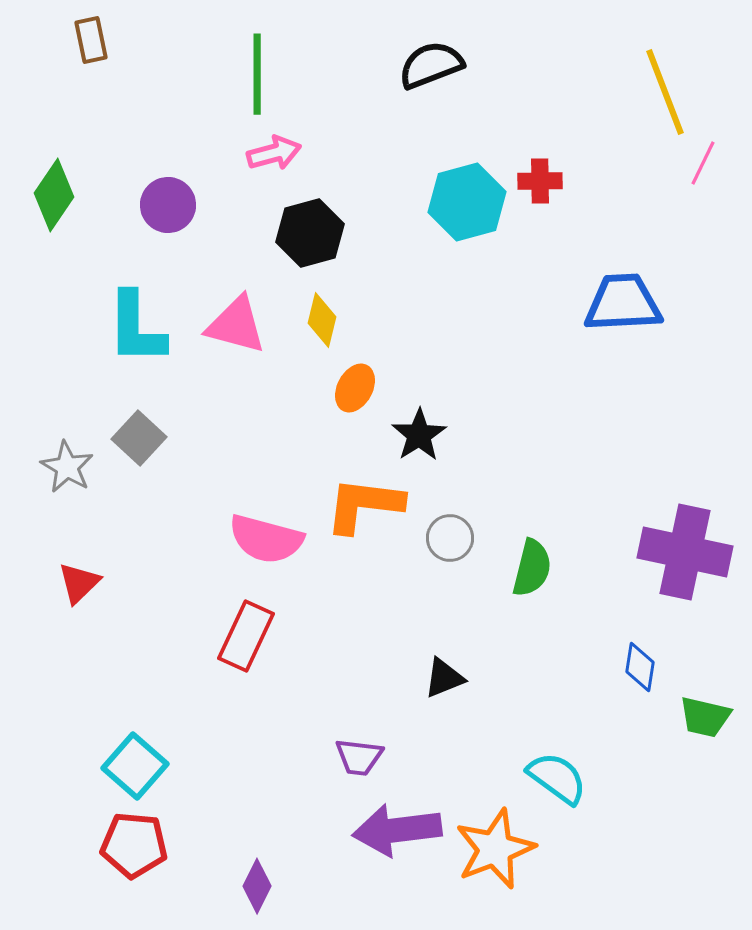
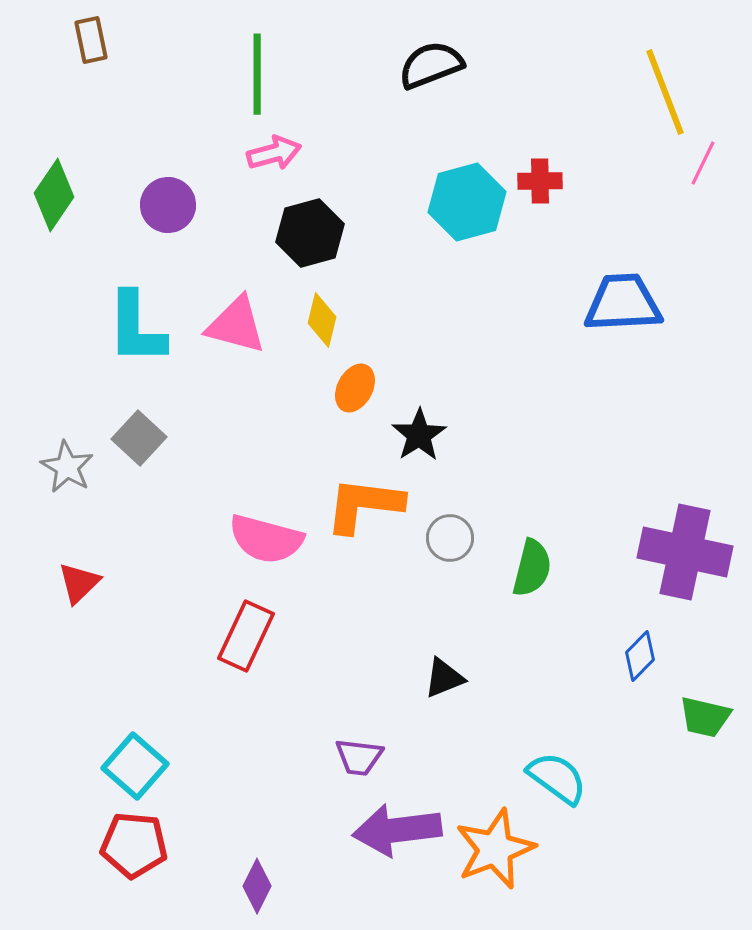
blue diamond: moved 11 px up; rotated 36 degrees clockwise
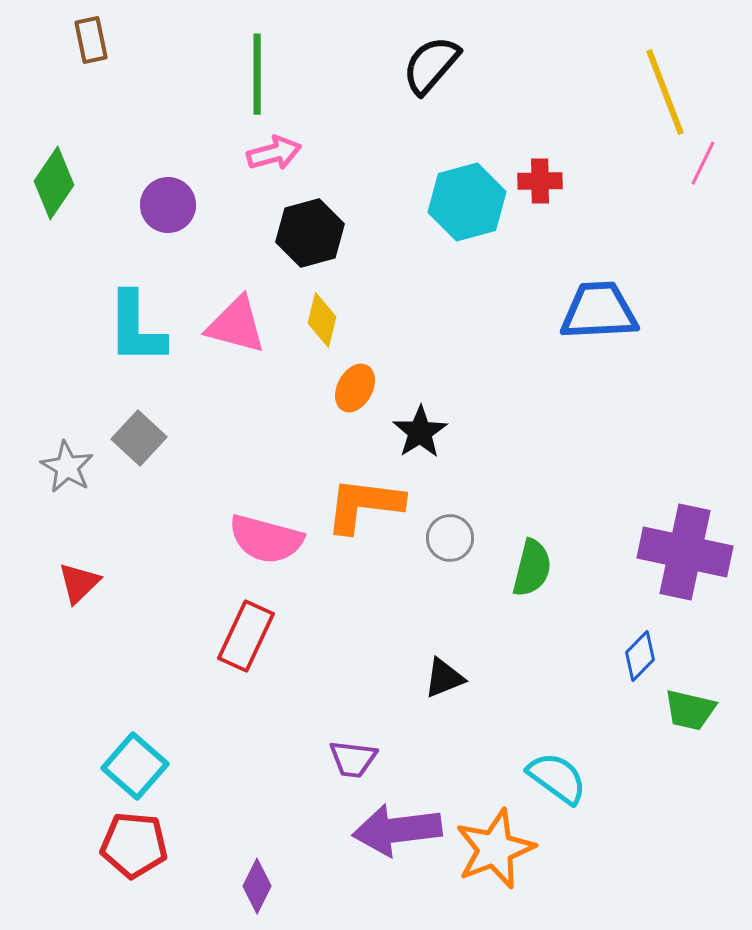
black semicircle: rotated 28 degrees counterclockwise
green diamond: moved 12 px up
blue trapezoid: moved 24 px left, 8 px down
black star: moved 1 px right, 3 px up
green trapezoid: moved 15 px left, 7 px up
purple trapezoid: moved 6 px left, 2 px down
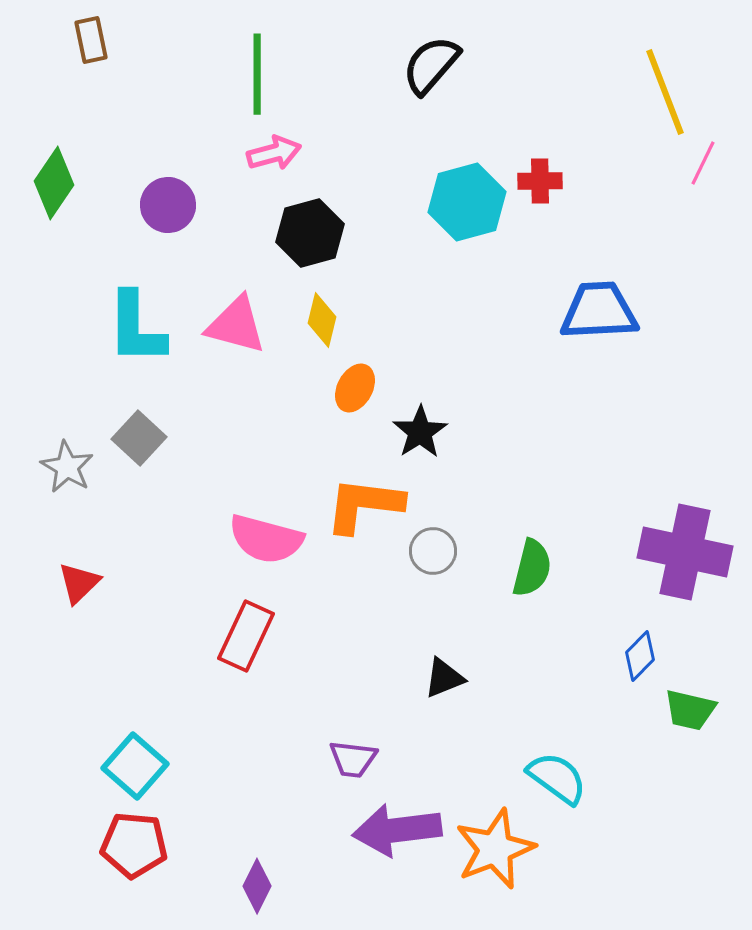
gray circle: moved 17 px left, 13 px down
